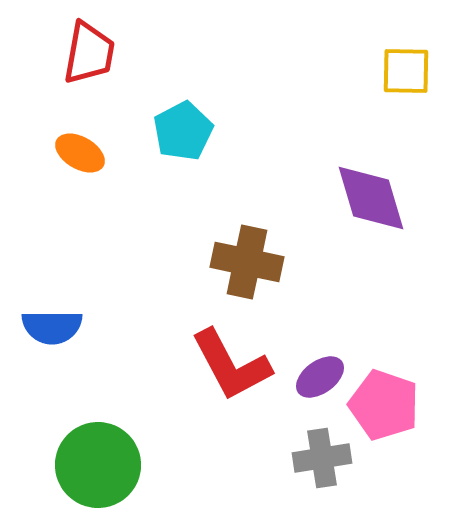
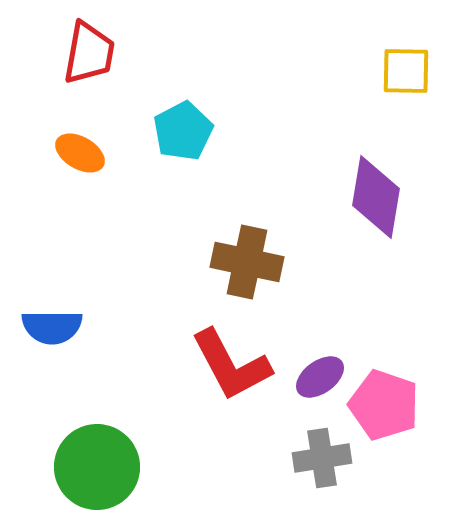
purple diamond: moved 5 px right, 1 px up; rotated 26 degrees clockwise
green circle: moved 1 px left, 2 px down
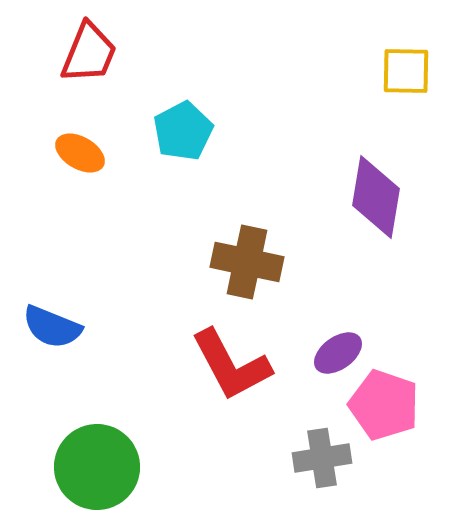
red trapezoid: rotated 12 degrees clockwise
blue semicircle: rotated 22 degrees clockwise
purple ellipse: moved 18 px right, 24 px up
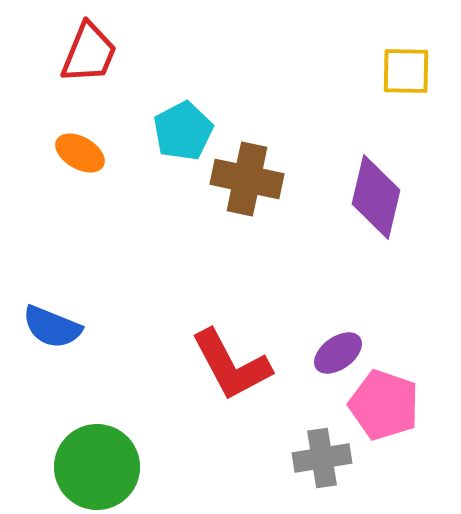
purple diamond: rotated 4 degrees clockwise
brown cross: moved 83 px up
